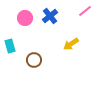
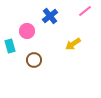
pink circle: moved 2 px right, 13 px down
yellow arrow: moved 2 px right
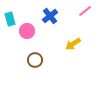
cyan rectangle: moved 27 px up
brown circle: moved 1 px right
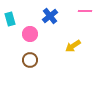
pink line: rotated 40 degrees clockwise
pink circle: moved 3 px right, 3 px down
yellow arrow: moved 2 px down
brown circle: moved 5 px left
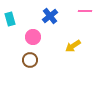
pink circle: moved 3 px right, 3 px down
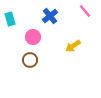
pink line: rotated 48 degrees clockwise
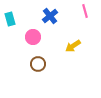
pink line: rotated 24 degrees clockwise
brown circle: moved 8 px right, 4 px down
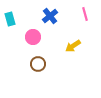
pink line: moved 3 px down
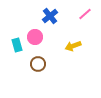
pink line: rotated 64 degrees clockwise
cyan rectangle: moved 7 px right, 26 px down
pink circle: moved 2 px right
yellow arrow: rotated 14 degrees clockwise
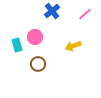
blue cross: moved 2 px right, 5 px up
